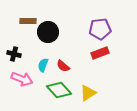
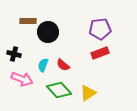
red semicircle: moved 1 px up
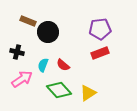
brown rectangle: rotated 21 degrees clockwise
black cross: moved 3 px right, 2 px up
pink arrow: rotated 55 degrees counterclockwise
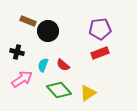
black circle: moved 1 px up
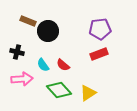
red rectangle: moved 1 px left, 1 px down
cyan semicircle: rotated 56 degrees counterclockwise
pink arrow: rotated 30 degrees clockwise
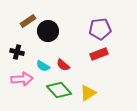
brown rectangle: rotated 56 degrees counterclockwise
cyan semicircle: moved 1 px down; rotated 24 degrees counterclockwise
